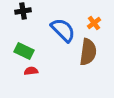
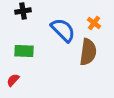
orange cross: rotated 16 degrees counterclockwise
green rectangle: rotated 24 degrees counterclockwise
red semicircle: moved 18 px left, 9 px down; rotated 40 degrees counterclockwise
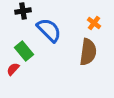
blue semicircle: moved 14 px left
green rectangle: rotated 48 degrees clockwise
red semicircle: moved 11 px up
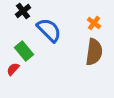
black cross: rotated 28 degrees counterclockwise
brown semicircle: moved 6 px right
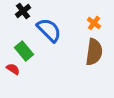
red semicircle: rotated 80 degrees clockwise
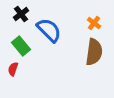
black cross: moved 2 px left, 3 px down
green rectangle: moved 3 px left, 5 px up
red semicircle: rotated 104 degrees counterclockwise
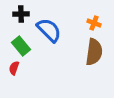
black cross: rotated 35 degrees clockwise
orange cross: rotated 16 degrees counterclockwise
red semicircle: moved 1 px right, 1 px up
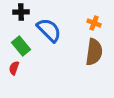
black cross: moved 2 px up
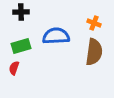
blue semicircle: moved 7 px right, 6 px down; rotated 48 degrees counterclockwise
green rectangle: rotated 66 degrees counterclockwise
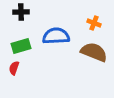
brown semicircle: rotated 76 degrees counterclockwise
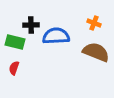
black cross: moved 10 px right, 13 px down
green rectangle: moved 6 px left, 4 px up; rotated 30 degrees clockwise
brown semicircle: moved 2 px right
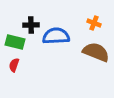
red semicircle: moved 3 px up
